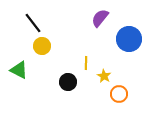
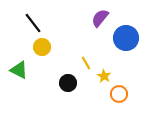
blue circle: moved 3 px left, 1 px up
yellow circle: moved 1 px down
yellow line: rotated 32 degrees counterclockwise
black circle: moved 1 px down
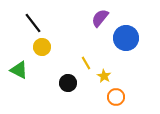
orange circle: moved 3 px left, 3 px down
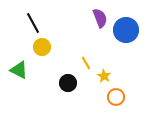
purple semicircle: rotated 120 degrees clockwise
black line: rotated 10 degrees clockwise
blue circle: moved 8 px up
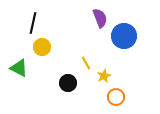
black line: rotated 40 degrees clockwise
blue circle: moved 2 px left, 6 px down
green triangle: moved 2 px up
yellow star: rotated 16 degrees clockwise
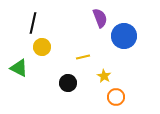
yellow line: moved 3 px left, 6 px up; rotated 72 degrees counterclockwise
yellow star: rotated 16 degrees counterclockwise
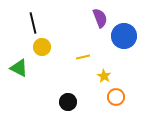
black line: rotated 25 degrees counterclockwise
black circle: moved 19 px down
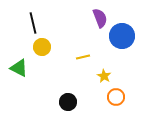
blue circle: moved 2 px left
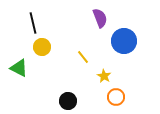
blue circle: moved 2 px right, 5 px down
yellow line: rotated 64 degrees clockwise
black circle: moved 1 px up
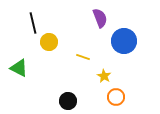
yellow circle: moved 7 px right, 5 px up
yellow line: rotated 32 degrees counterclockwise
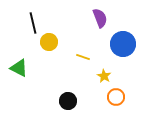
blue circle: moved 1 px left, 3 px down
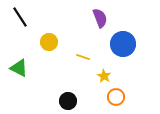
black line: moved 13 px left, 6 px up; rotated 20 degrees counterclockwise
